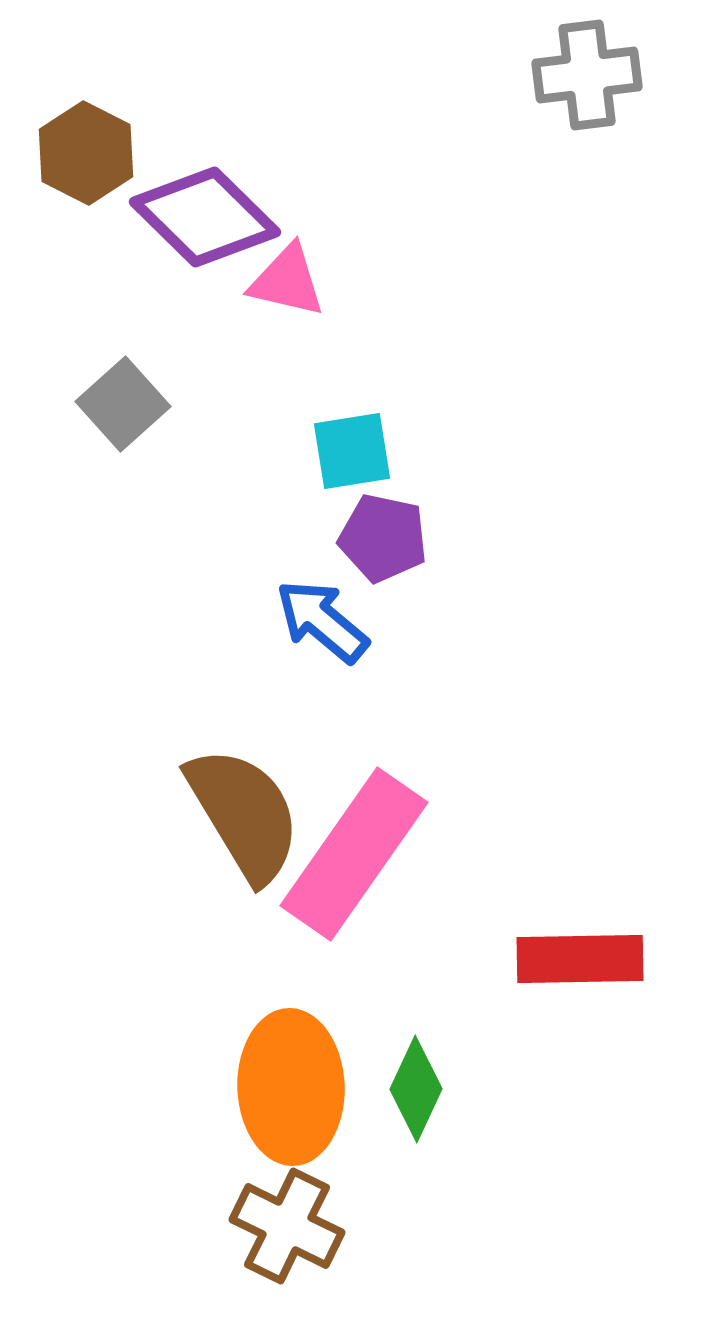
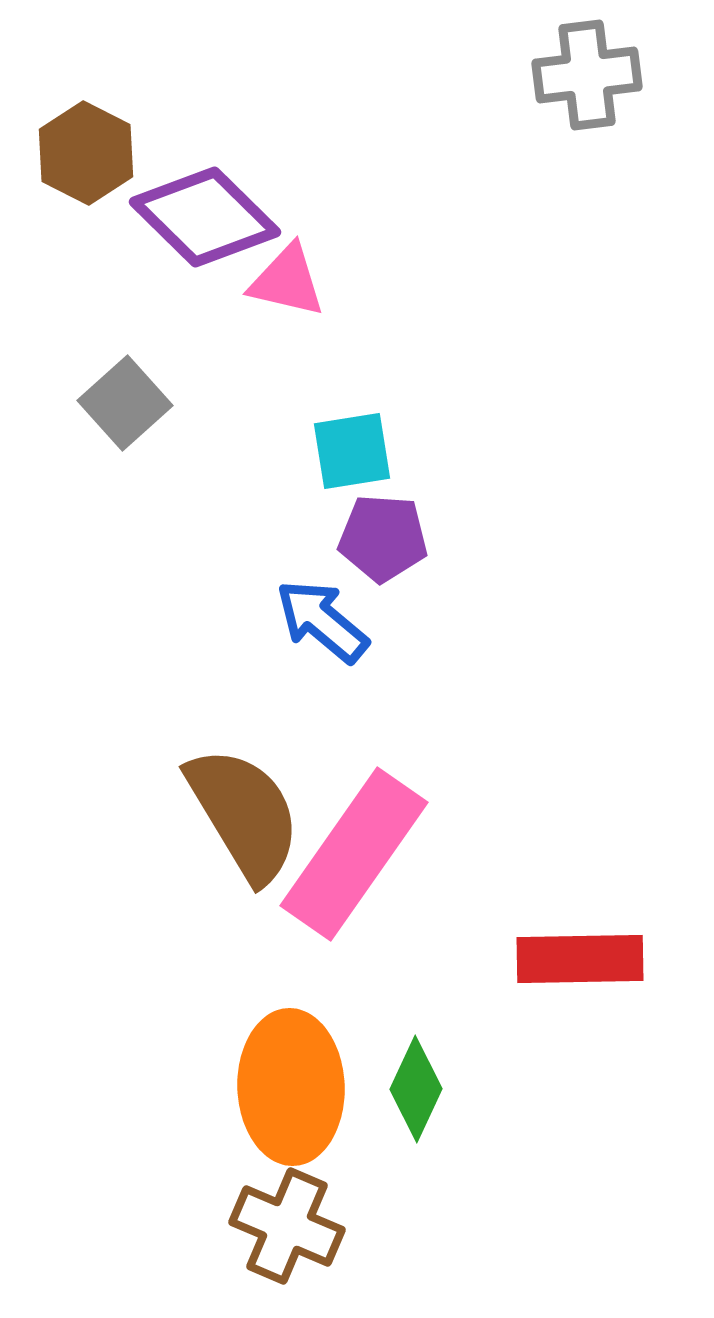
gray square: moved 2 px right, 1 px up
purple pentagon: rotated 8 degrees counterclockwise
brown cross: rotated 3 degrees counterclockwise
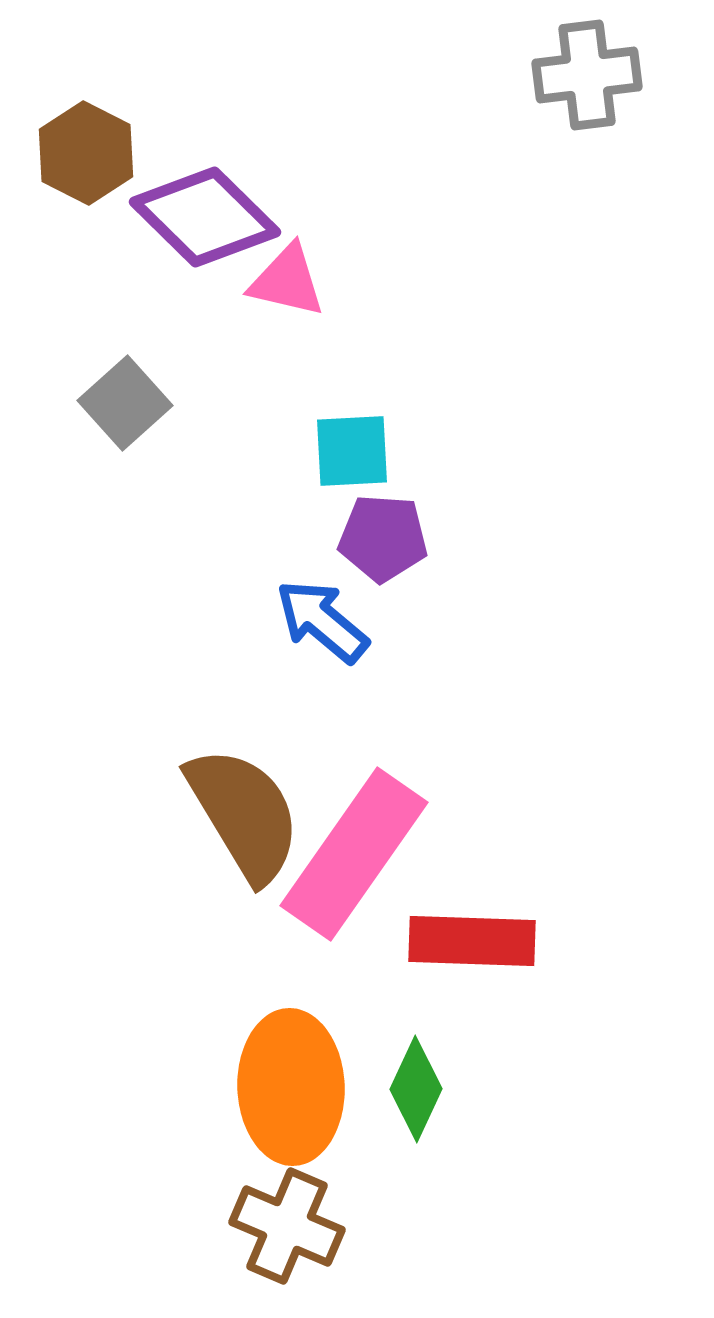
cyan square: rotated 6 degrees clockwise
red rectangle: moved 108 px left, 18 px up; rotated 3 degrees clockwise
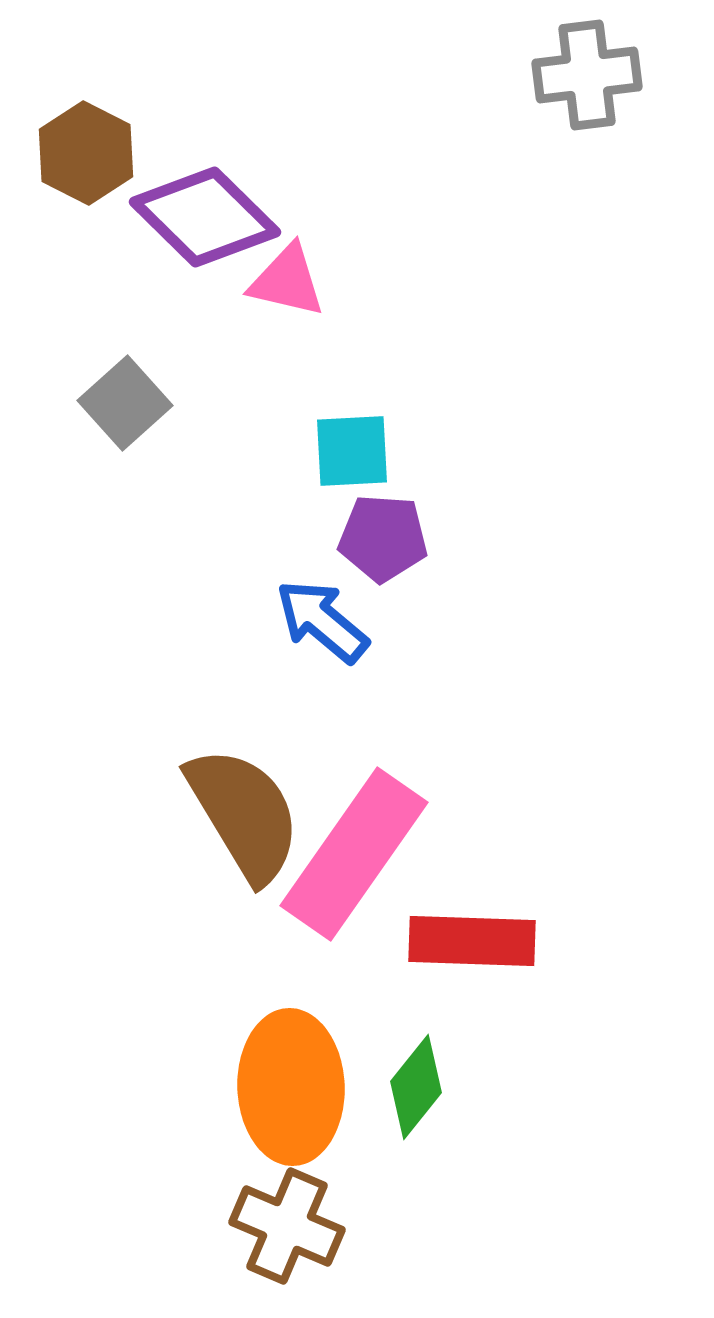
green diamond: moved 2 px up; rotated 14 degrees clockwise
